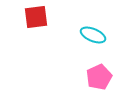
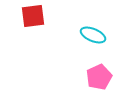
red square: moved 3 px left, 1 px up
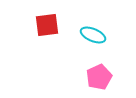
red square: moved 14 px right, 9 px down
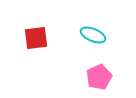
red square: moved 11 px left, 13 px down
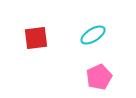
cyan ellipse: rotated 55 degrees counterclockwise
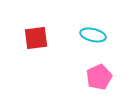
cyan ellipse: rotated 45 degrees clockwise
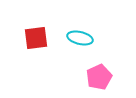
cyan ellipse: moved 13 px left, 3 px down
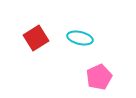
red square: rotated 25 degrees counterclockwise
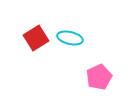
cyan ellipse: moved 10 px left
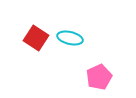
red square: rotated 25 degrees counterclockwise
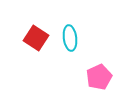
cyan ellipse: rotated 70 degrees clockwise
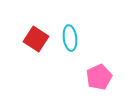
red square: moved 1 px down
